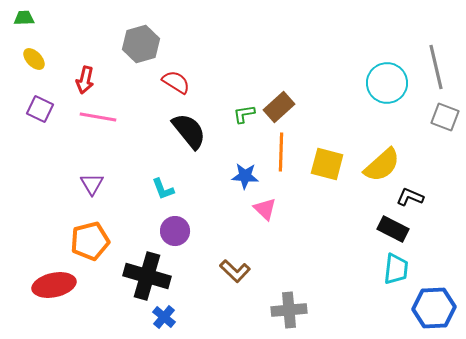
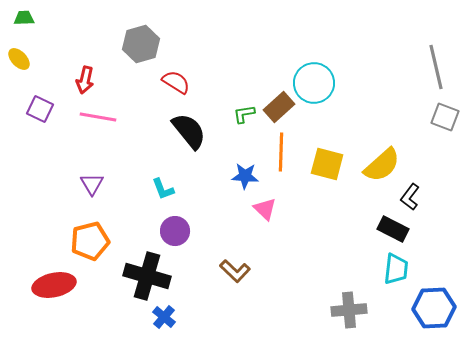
yellow ellipse: moved 15 px left
cyan circle: moved 73 px left
black L-shape: rotated 76 degrees counterclockwise
gray cross: moved 60 px right
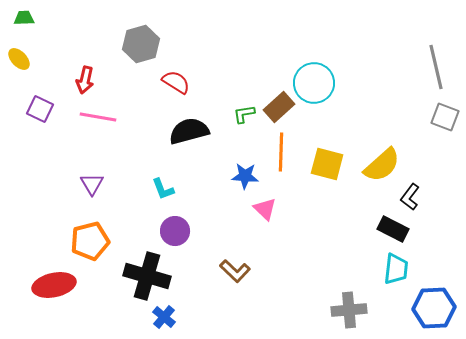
black semicircle: rotated 66 degrees counterclockwise
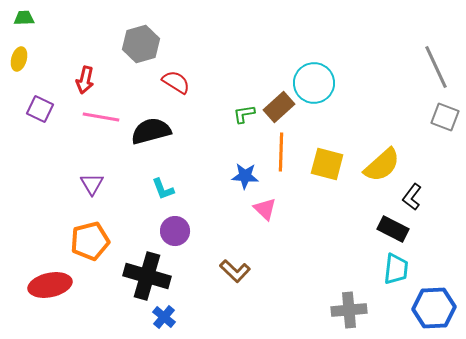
yellow ellipse: rotated 60 degrees clockwise
gray line: rotated 12 degrees counterclockwise
pink line: moved 3 px right
black semicircle: moved 38 px left
black L-shape: moved 2 px right
red ellipse: moved 4 px left
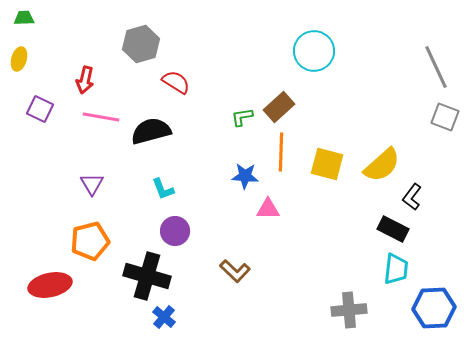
cyan circle: moved 32 px up
green L-shape: moved 2 px left, 3 px down
pink triangle: moved 3 px right; rotated 45 degrees counterclockwise
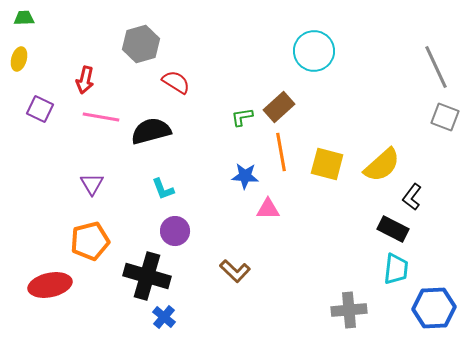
orange line: rotated 12 degrees counterclockwise
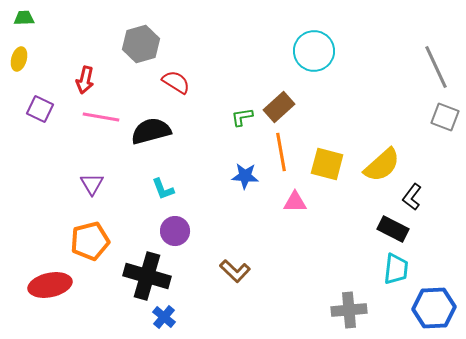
pink triangle: moved 27 px right, 7 px up
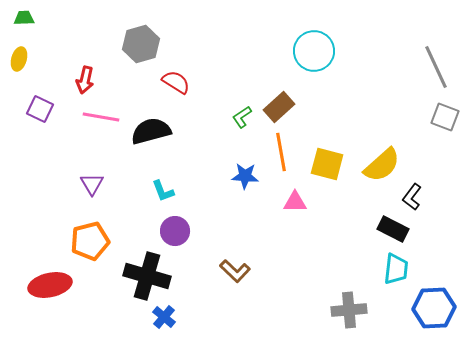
green L-shape: rotated 25 degrees counterclockwise
cyan L-shape: moved 2 px down
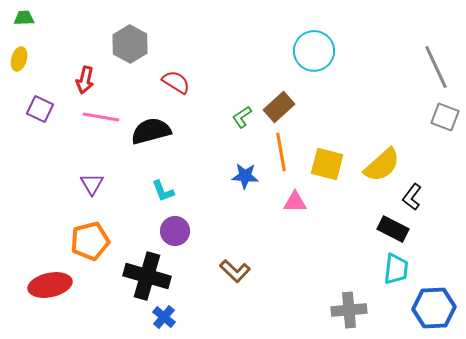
gray hexagon: moved 11 px left; rotated 15 degrees counterclockwise
